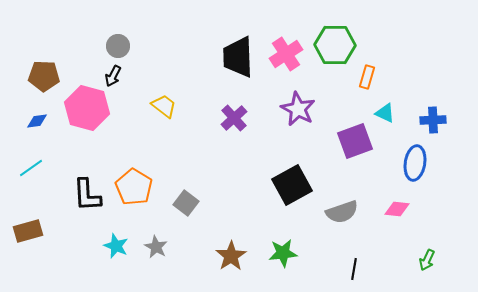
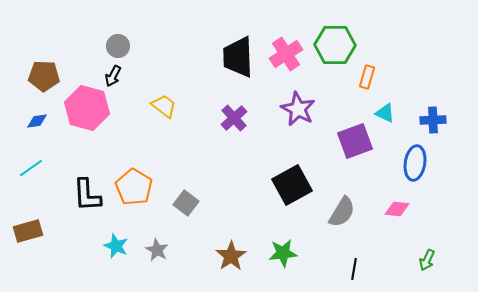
gray semicircle: rotated 40 degrees counterclockwise
gray star: moved 1 px right, 3 px down
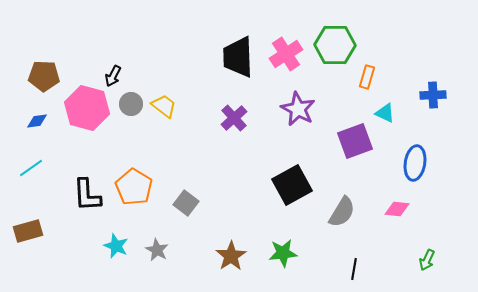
gray circle: moved 13 px right, 58 px down
blue cross: moved 25 px up
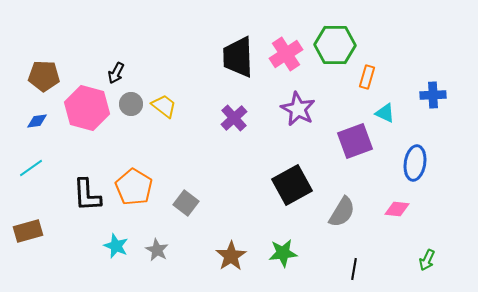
black arrow: moved 3 px right, 3 px up
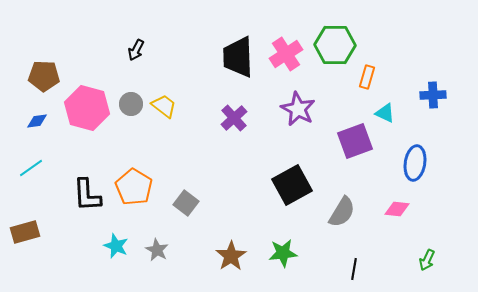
black arrow: moved 20 px right, 23 px up
brown rectangle: moved 3 px left, 1 px down
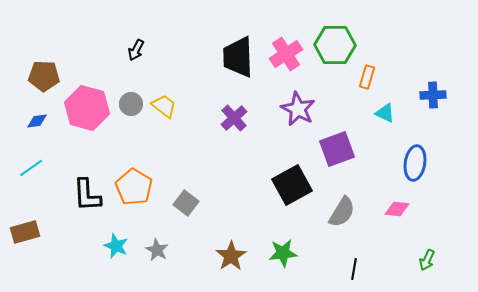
purple square: moved 18 px left, 8 px down
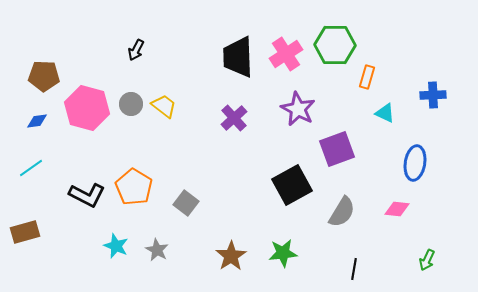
black L-shape: rotated 60 degrees counterclockwise
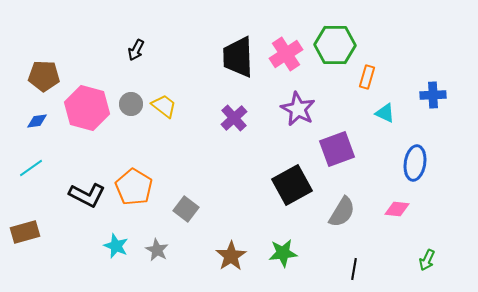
gray square: moved 6 px down
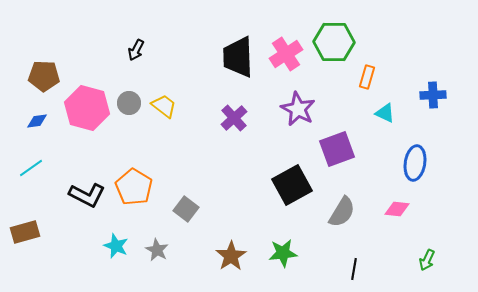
green hexagon: moved 1 px left, 3 px up
gray circle: moved 2 px left, 1 px up
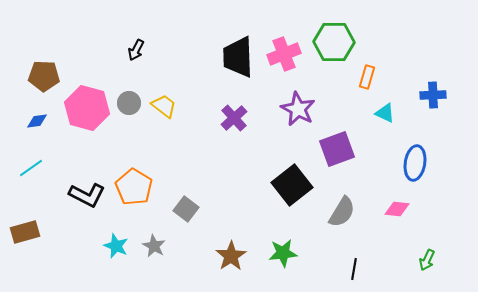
pink cross: moved 2 px left; rotated 12 degrees clockwise
black square: rotated 9 degrees counterclockwise
gray star: moved 3 px left, 4 px up
